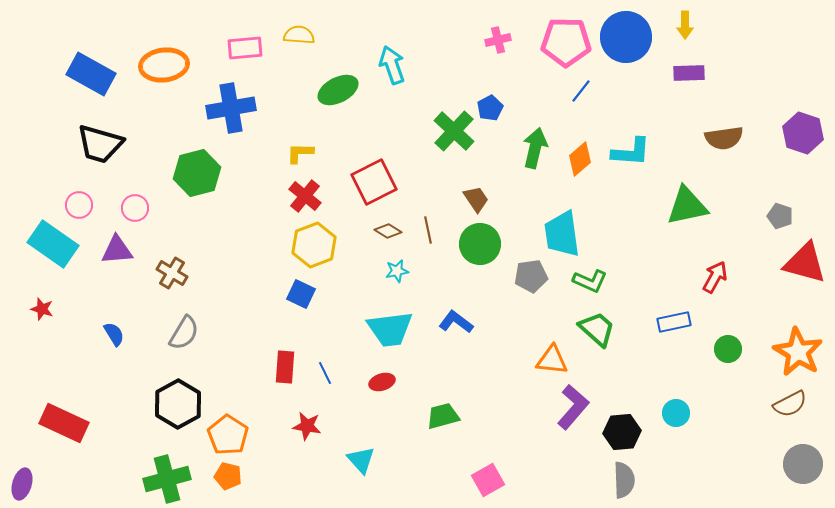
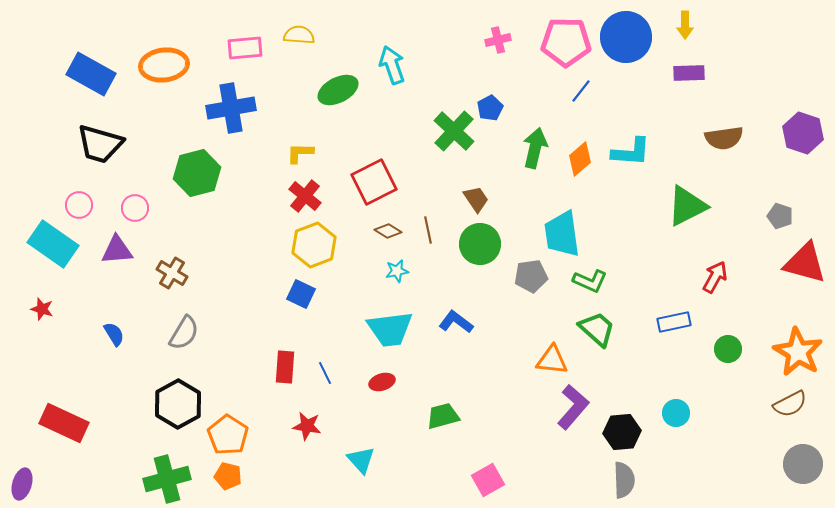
green triangle at (687, 206): rotated 15 degrees counterclockwise
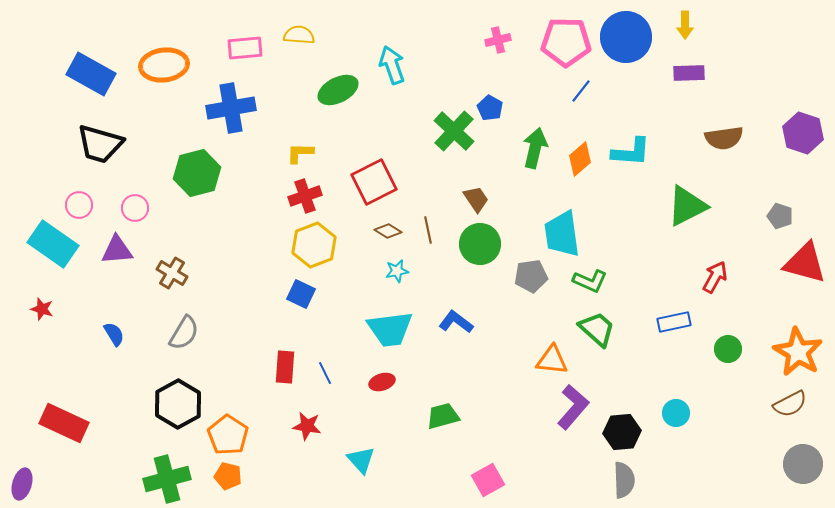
blue pentagon at (490, 108): rotated 15 degrees counterclockwise
red cross at (305, 196): rotated 32 degrees clockwise
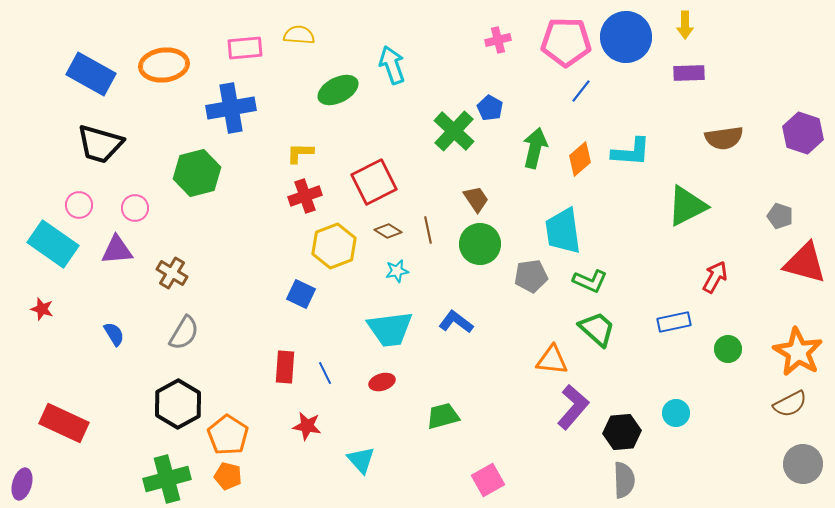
cyan trapezoid at (562, 234): moved 1 px right, 3 px up
yellow hexagon at (314, 245): moved 20 px right, 1 px down
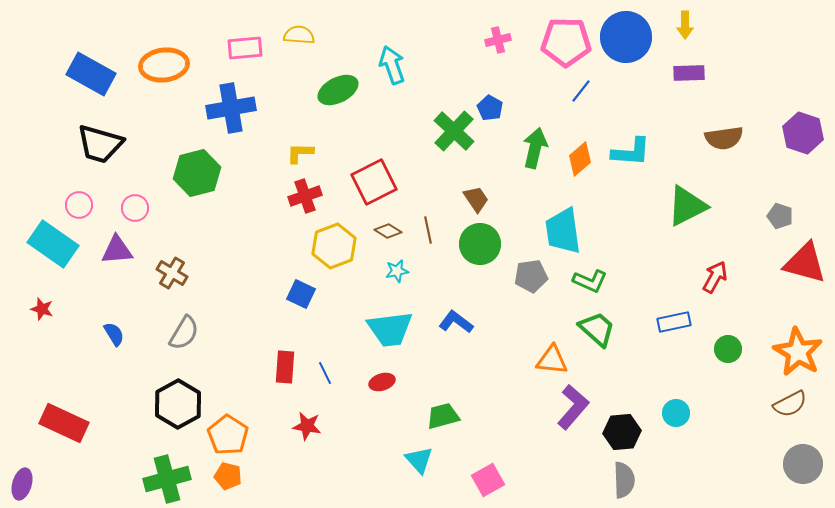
cyan triangle at (361, 460): moved 58 px right
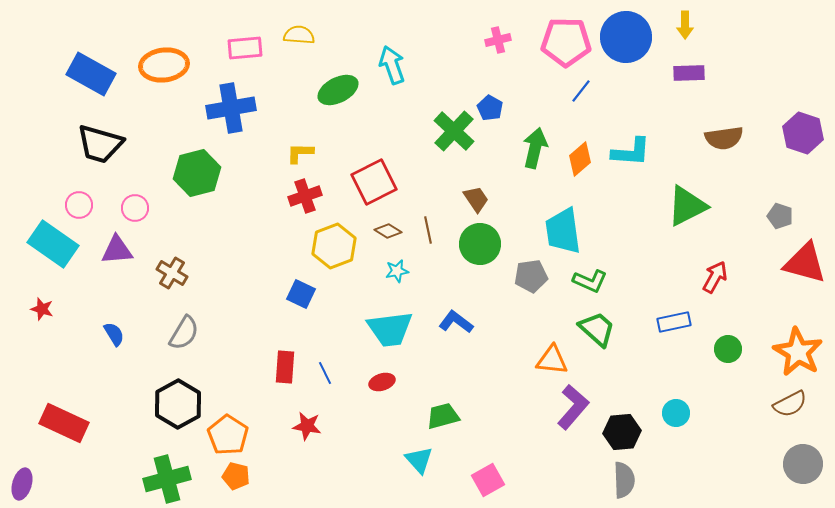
orange pentagon at (228, 476): moved 8 px right
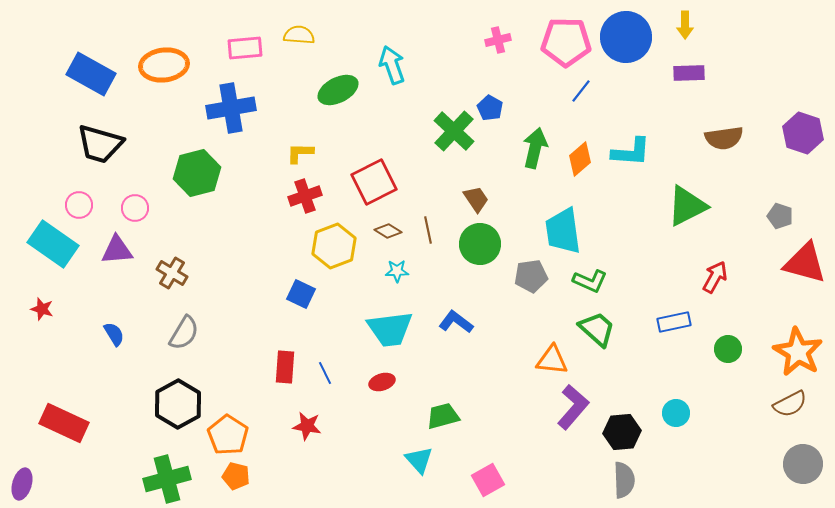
cyan star at (397, 271): rotated 10 degrees clockwise
